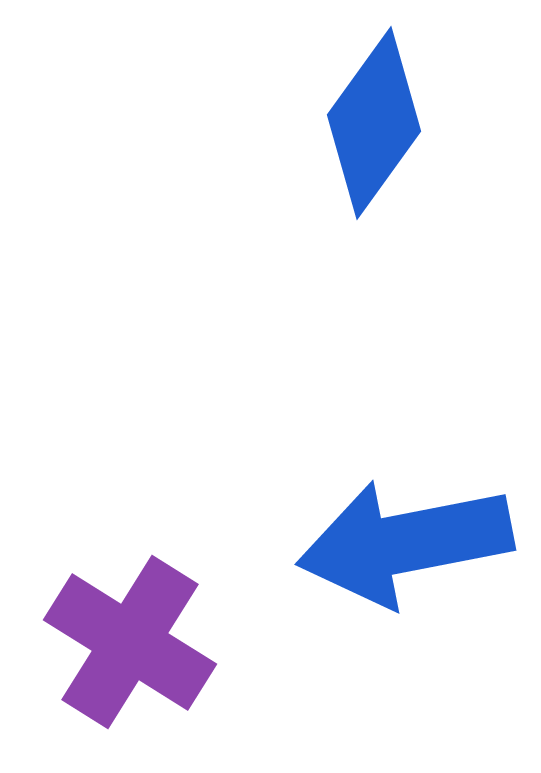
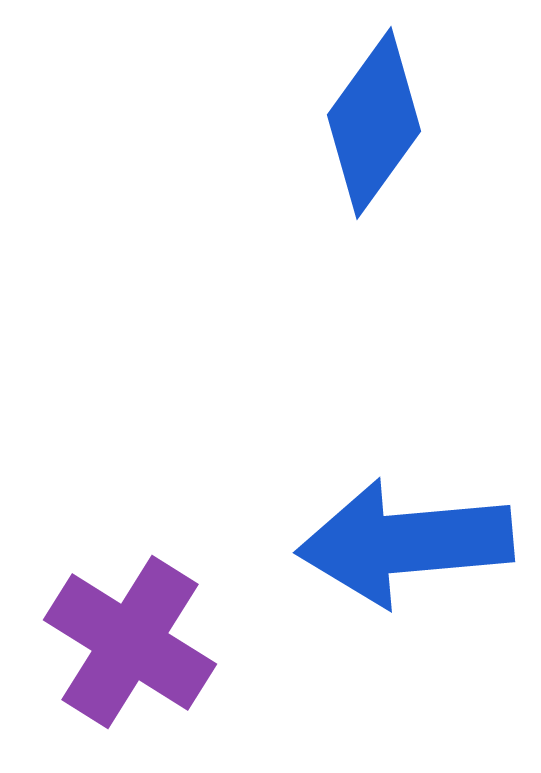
blue arrow: rotated 6 degrees clockwise
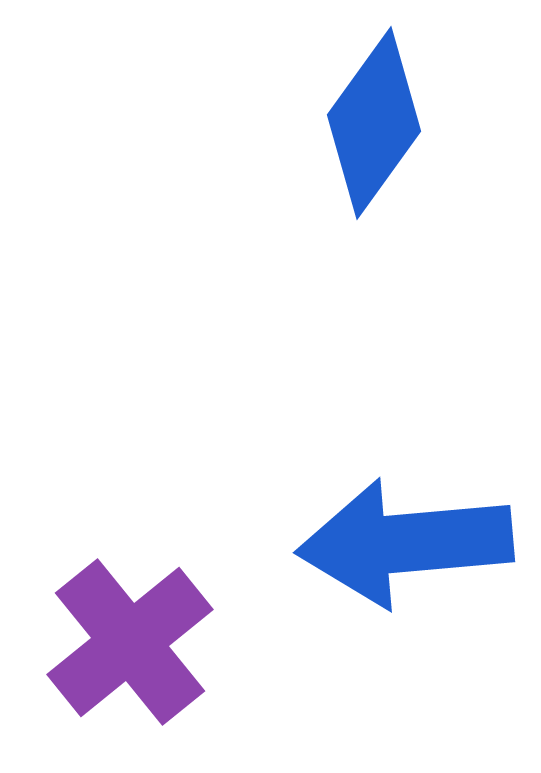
purple cross: rotated 19 degrees clockwise
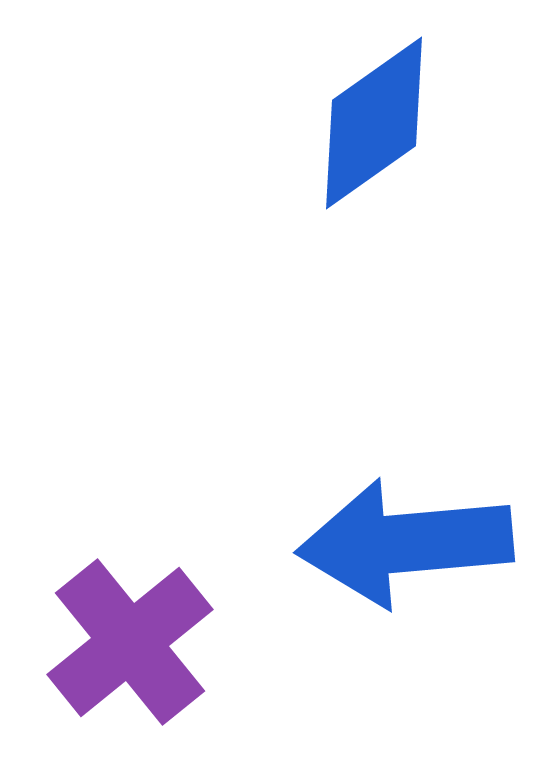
blue diamond: rotated 19 degrees clockwise
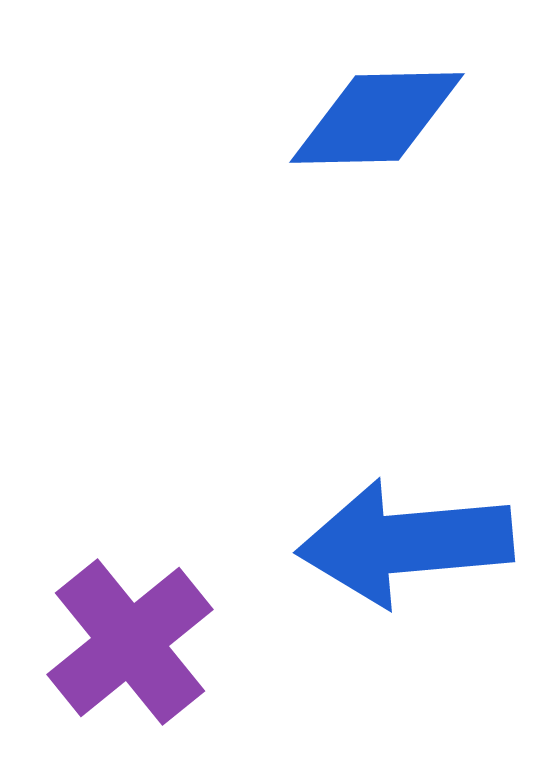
blue diamond: moved 3 px right, 5 px up; rotated 34 degrees clockwise
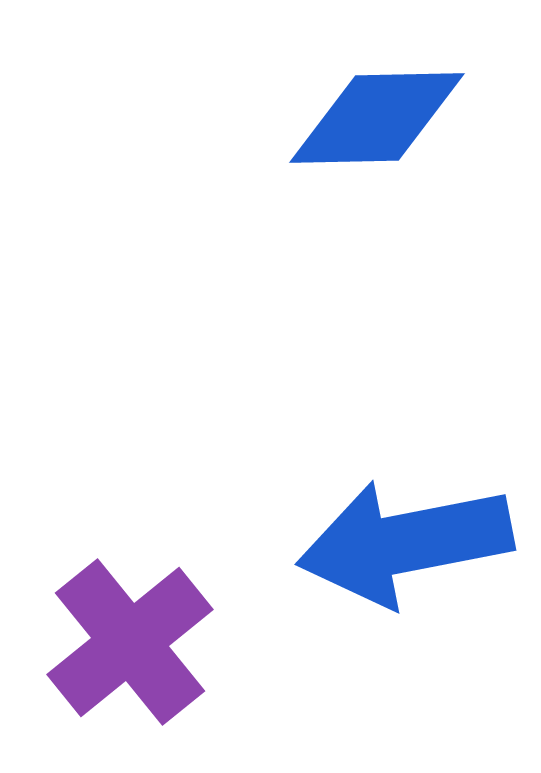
blue arrow: rotated 6 degrees counterclockwise
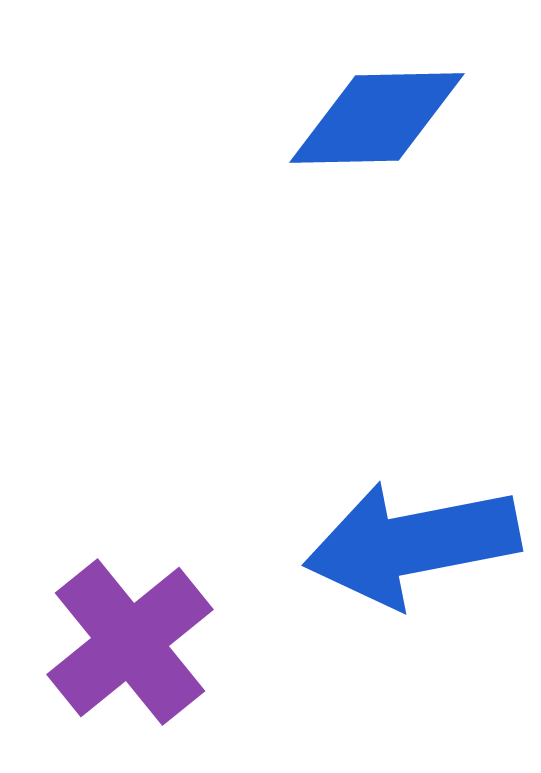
blue arrow: moved 7 px right, 1 px down
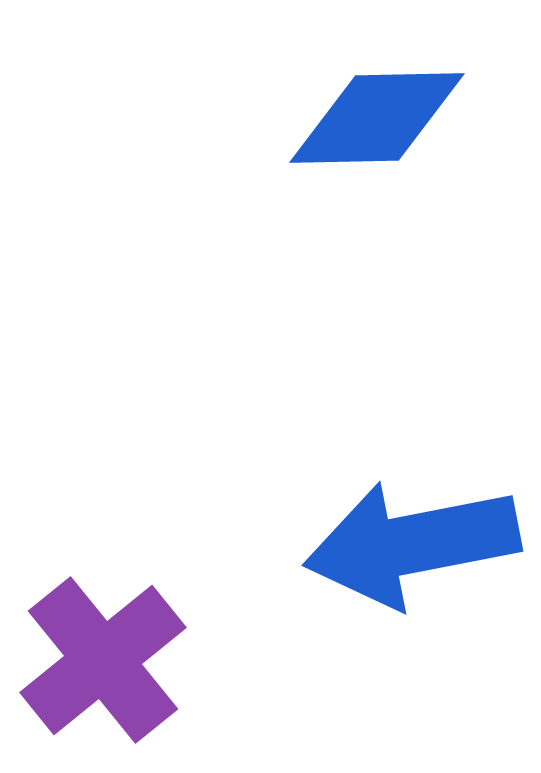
purple cross: moved 27 px left, 18 px down
